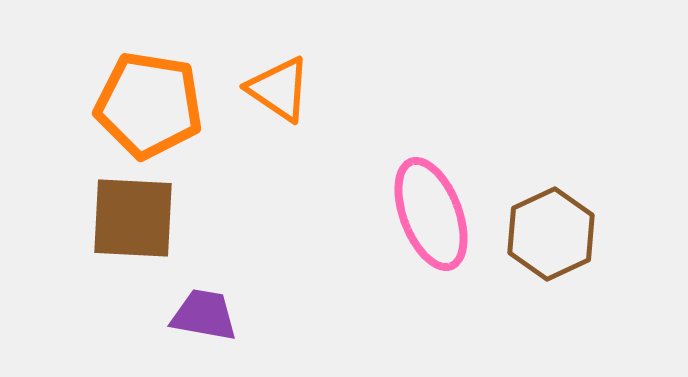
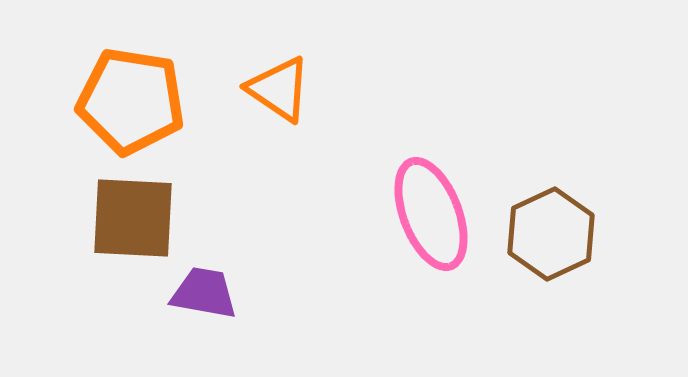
orange pentagon: moved 18 px left, 4 px up
purple trapezoid: moved 22 px up
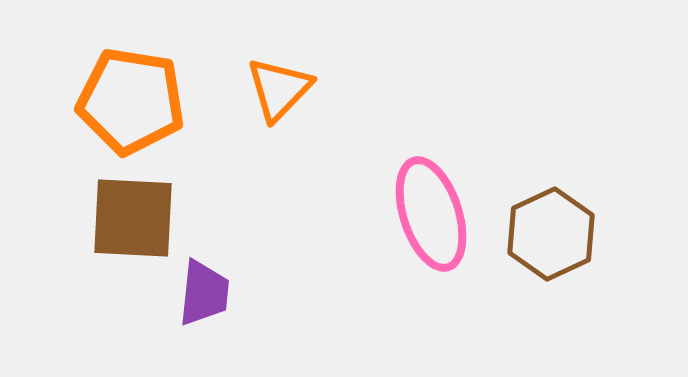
orange triangle: rotated 40 degrees clockwise
pink ellipse: rotated 3 degrees clockwise
purple trapezoid: rotated 86 degrees clockwise
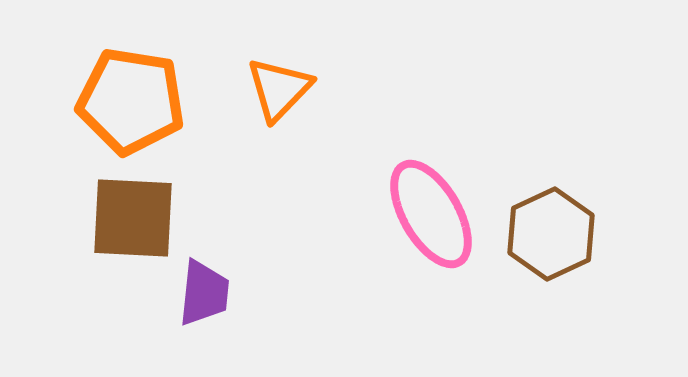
pink ellipse: rotated 12 degrees counterclockwise
